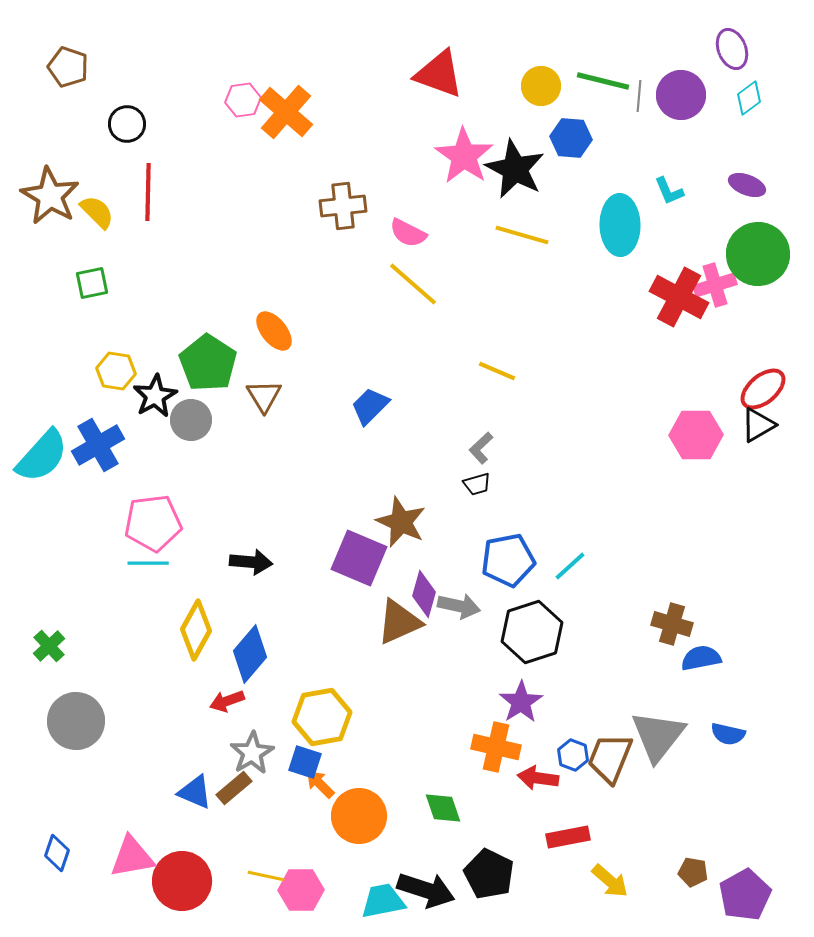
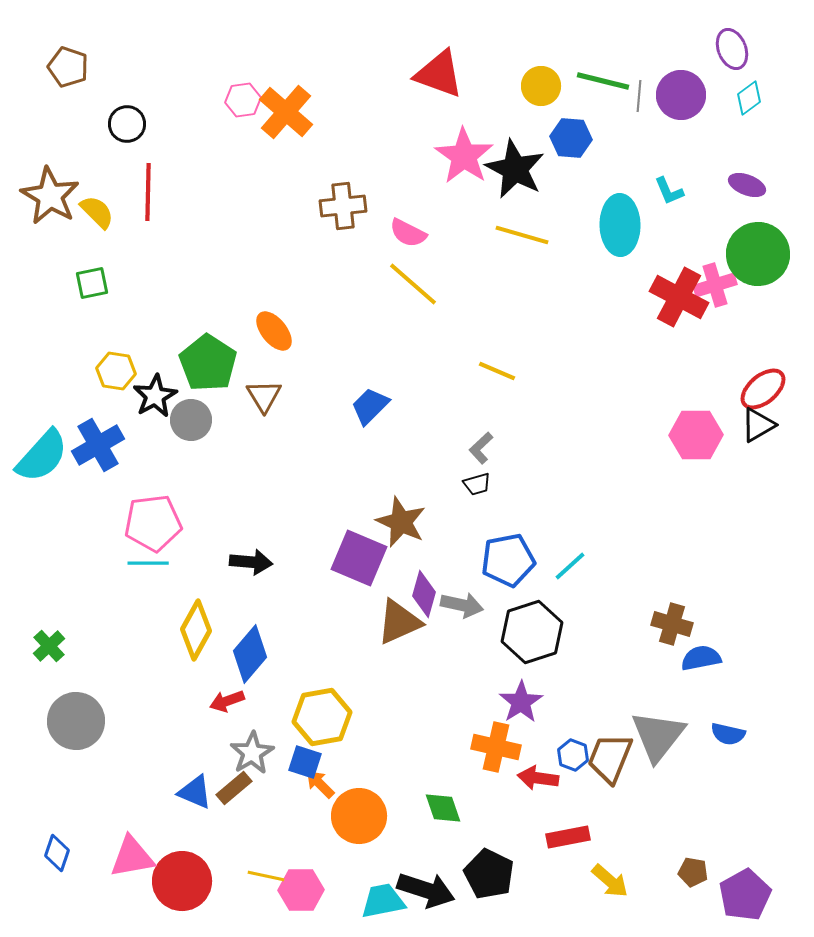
gray arrow at (459, 606): moved 3 px right, 1 px up
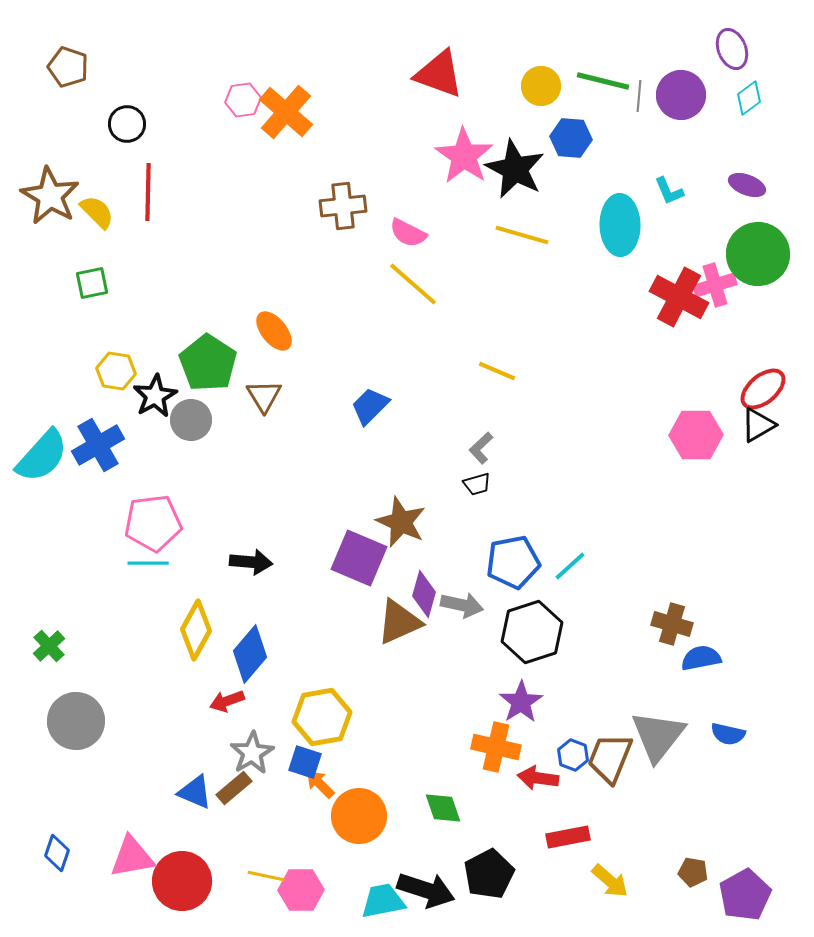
blue pentagon at (508, 560): moved 5 px right, 2 px down
black pentagon at (489, 874): rotated 18 degrees clockwise
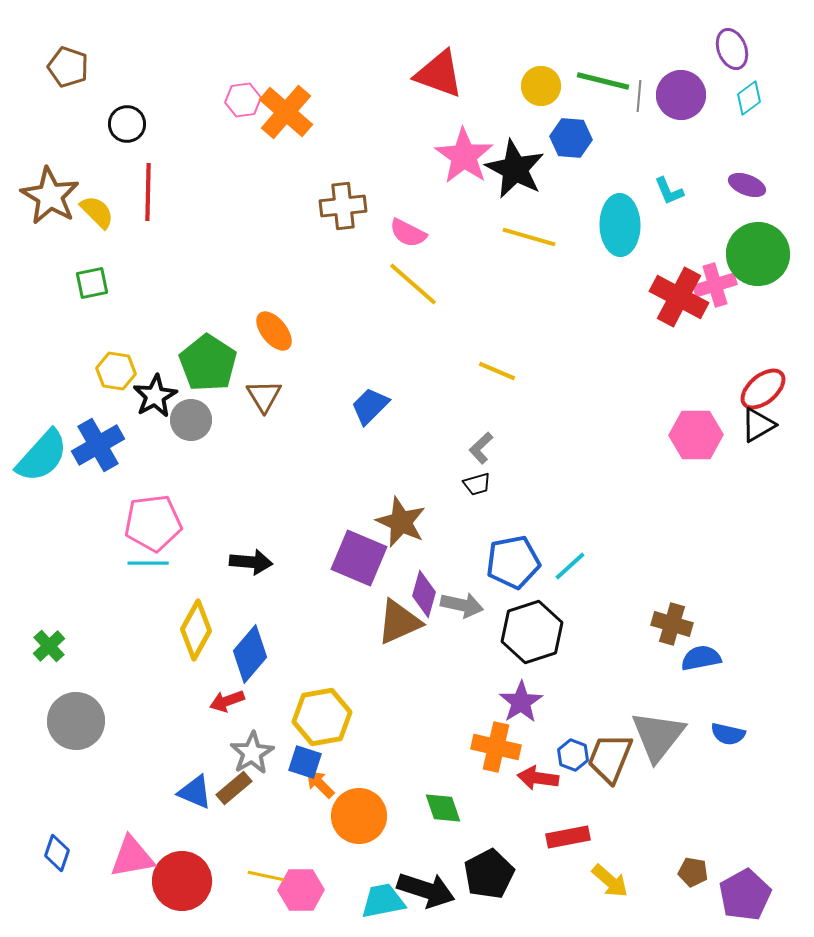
yellow line at (522, 235): moved 7 px right, 2 px down
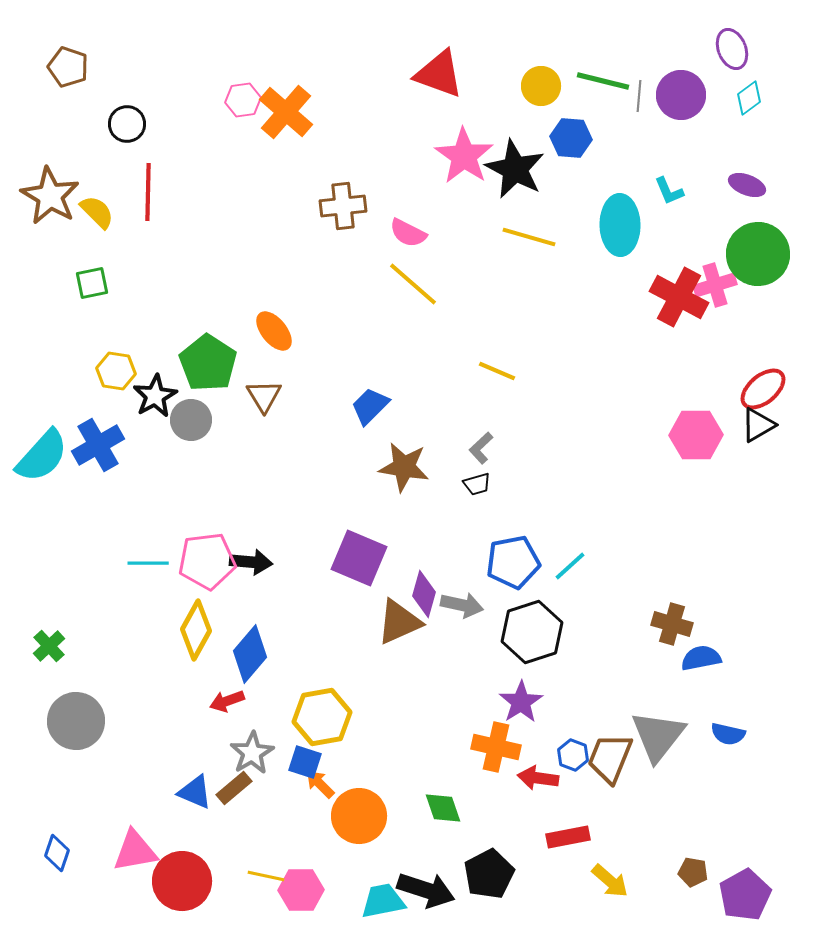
brown star at (401, 522): moved 3 px right, 55 px up; rotated 15 degrees counterclockwise
pink pentagon at (153, 523): moved 54 px right, 38 px down
pink triangle at (132, 857): moved 3 px right, 6 px up
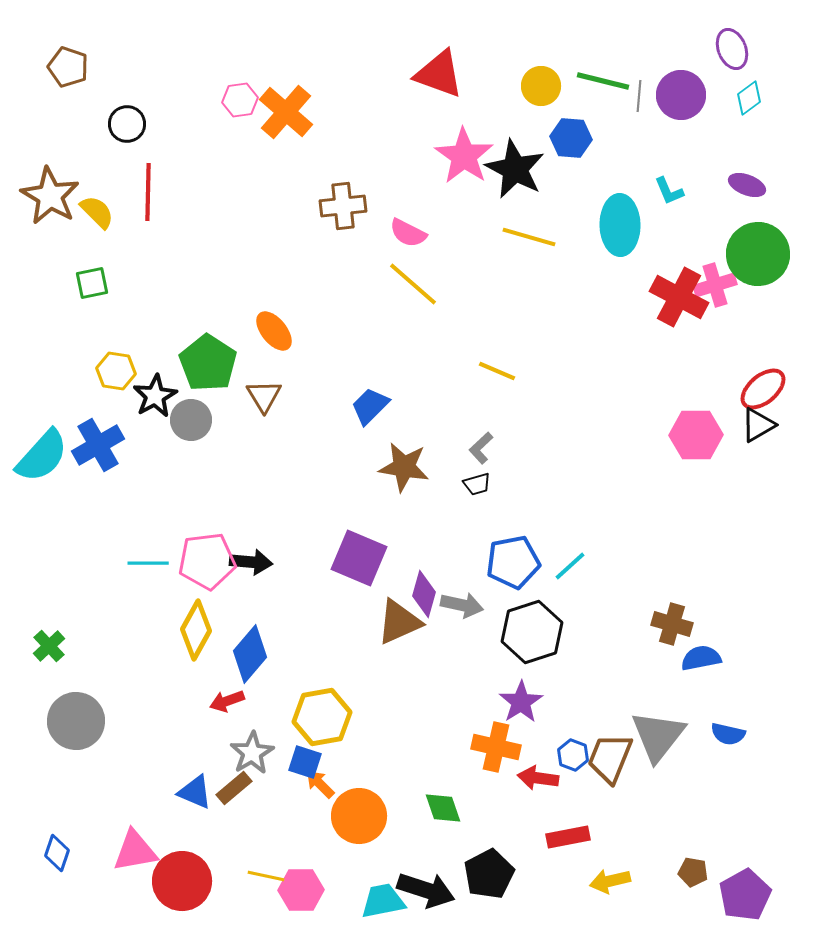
pink hexagon at (243, 100): moved 3 px left
yellow arrow at (610, 881): rotated 126 degrees clockwise
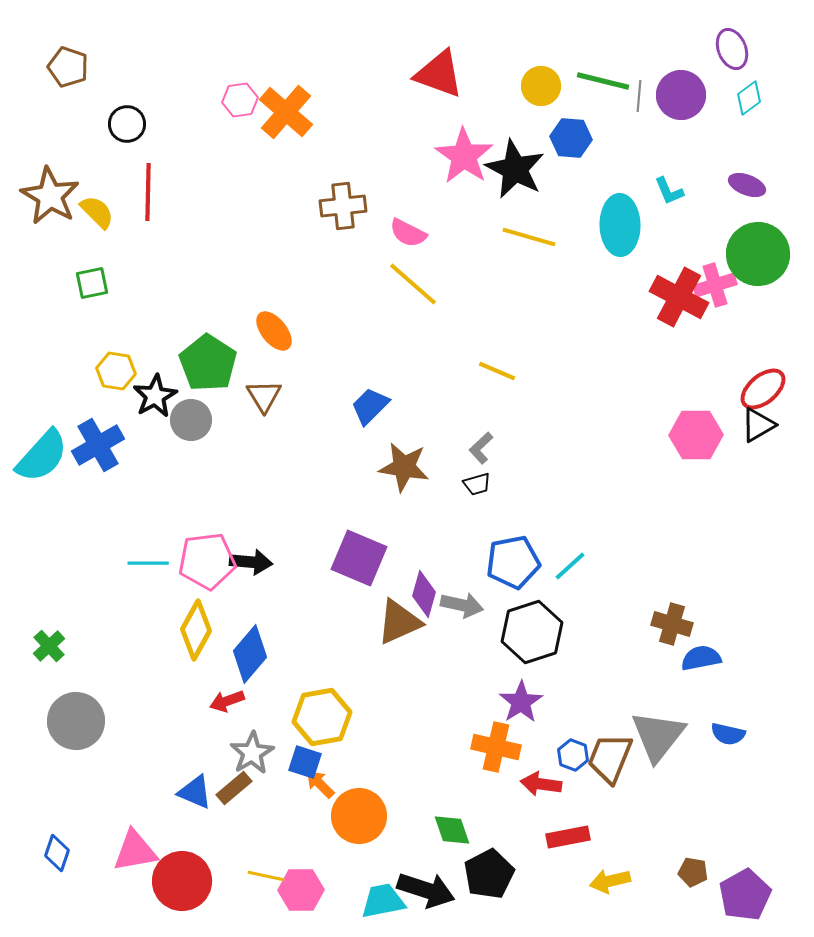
red arrow at (538, 778): moved 3 px right, 6 px down
green diamond at (443, 808): moved 9 px right, 22 px down
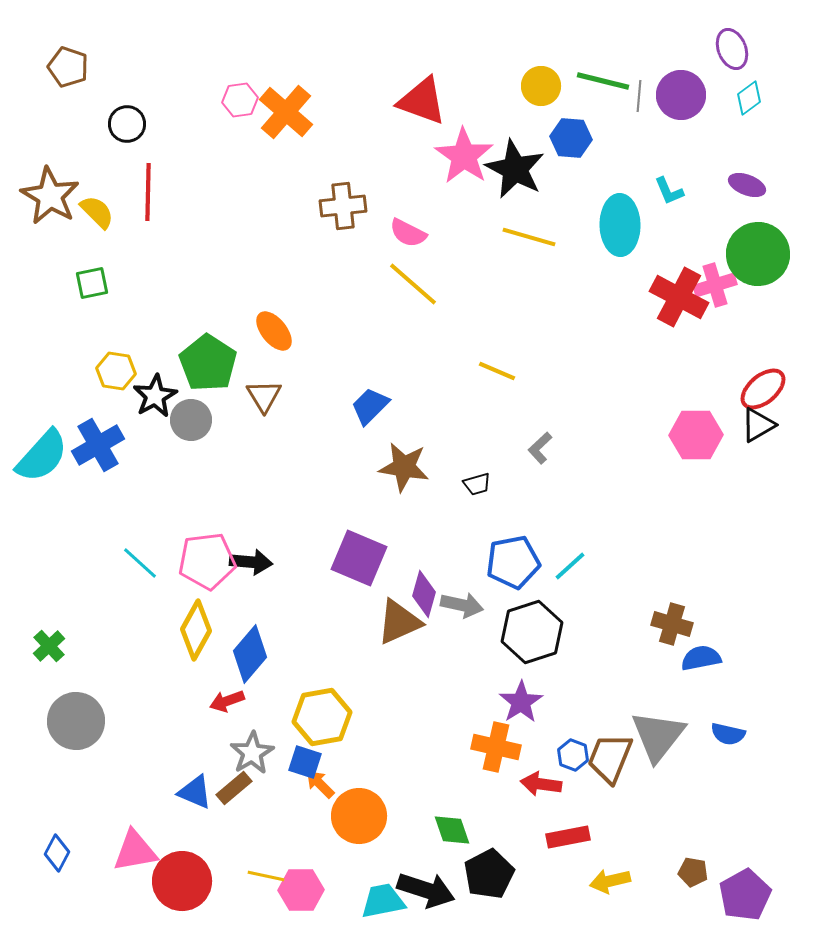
red triangle at (439, 74): moved 17 px left, 27 px down
gray L-shape at (481, 448): moved 59 px right
cyan line at (148, 563): moved 8 px left; rotated 42 degrees clockwise
blue diamond at (57, 853): rotated 9 degrees clockwise
